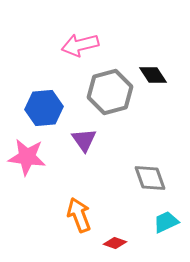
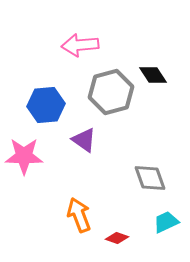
pink arrow: rotated 9 degrees clockwise
gray hexagon: moved 1 px right
blue hexagon: moved 2 px right, 3 px up
purple triangle: rotated 20 degrees counterclockwise
pink star: moved 3 px left, 1 px up; rotated 6 degrees counterclockwise
red diamond: moved 2 px right, 5 px up
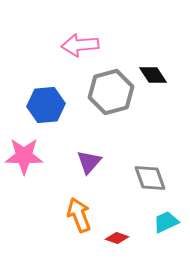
purple triangle: moved 5 px right, 22 px down; rotated 36 degrees clockwise
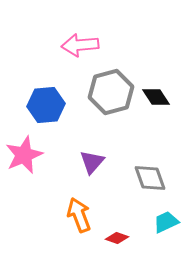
black diamond: moved 3 px right, 22 px down
pink star: moved 1 px up; rotated 24 degrees counterclockwise
purple triangle: moved 3 px right
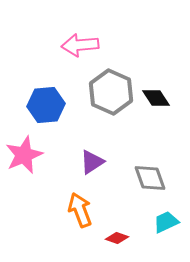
gray hexagon: rotated 21 degrees counterclockwise
black diamond: moved 1 px down
purple triangle: rotated 16 degrees clockwise
orange arrow: moved 1 px right, 5 px up
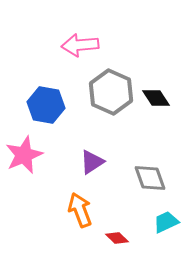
blue hexagon: rotated 15 degrees clockwise
red diamond: rotated 25 degrees clockwise
